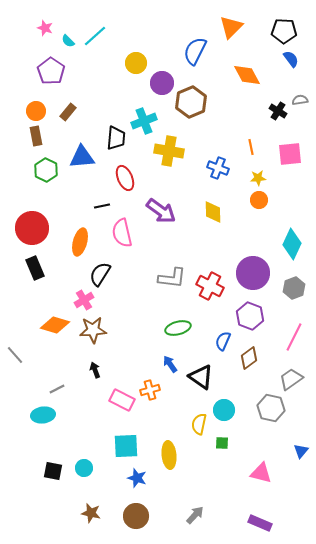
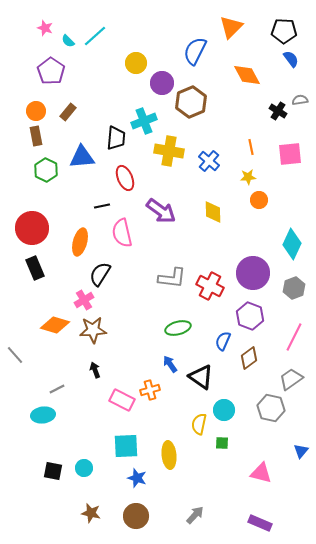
blue cross at (218, 168): moved 9 px left, 7 px up; rotated 20 degrees clockwise
yellow star at (258, 178): moved 10 px left, 1 px up
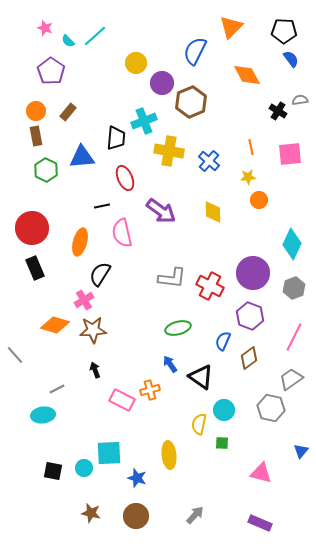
cyan square at (126, 446): moved 17 px left, 7 px down
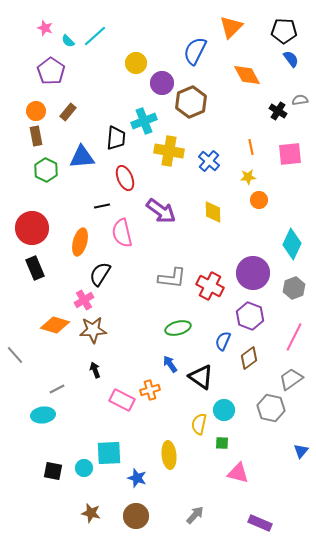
pink triangle at (261, 473): moved 23 px left
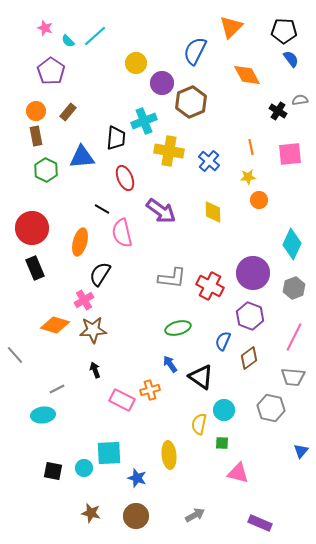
black line at (102, 206): moved 3 px down; rotated 42 degrees clockwise
gray trapezoid at (291, 379): moved 2 px right, 2 px up; rotated 140 degrees counterclockwise
gray arrow at (195, 515): rotated 18 degrees clockwise
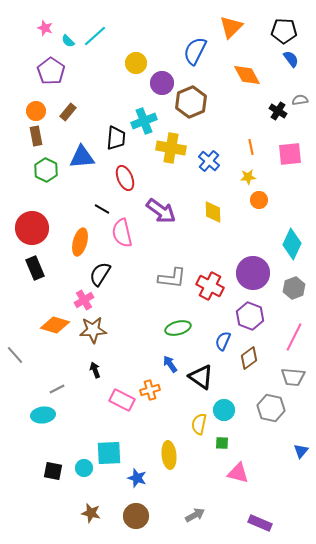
yellow cross at (169, 151): moved 2 px right, 3 px up
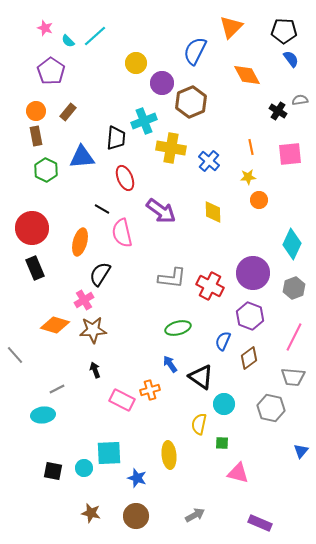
cyan circle at (224, 410): moved 6 px up
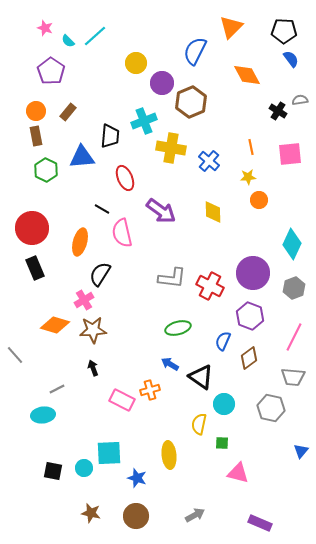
black trapezoid at (116, 138): moved 6 px left, 2 px up
blue arrow at (170, 364): rotated 24 degrees counterclockwise
black arrow at (95, 370): moved 2 px left, 2 px up
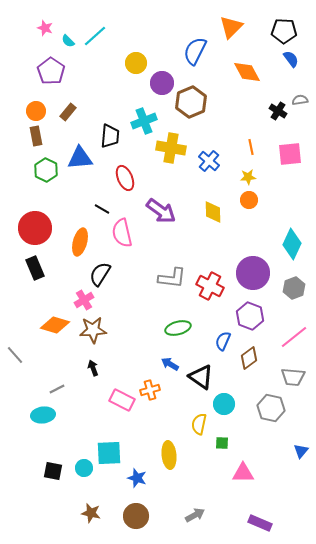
orange diamond at (247, 75): moved 3 px up
blue triangle at (82, 157): moved 2 px left, 1 px down
orange circle at (259, 200): moved 10 px left
red circle at (32, 228): moved 3 px right
pink line at (294, 337): rotated 24 degrees clockwise
pink triangle at (238, 473): moved 5 px right; rotated 15 degrees counterclockwise
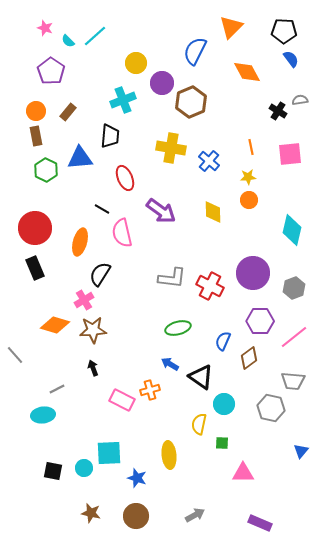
cyan cross at (144, 121): moved 21 px left, 21 px up
cyan diamond at (292, 244): moved 14 px up; rotated 12 degrees counterclockwise
purple hexagon at (250, 316): moved 10 px right, 5 px down; rotated 20 degrees counterclockwise
gray trapezoid at (293, 377): moved 4 px down
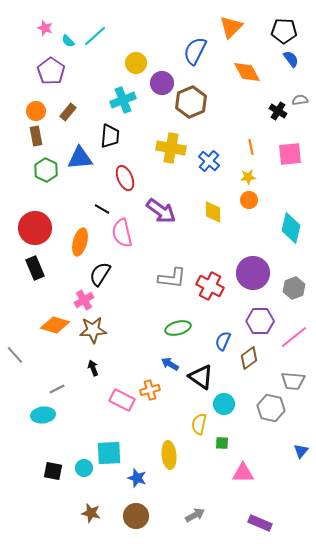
cyan diamond at (292, 230): moved 1 px left, 2 px up
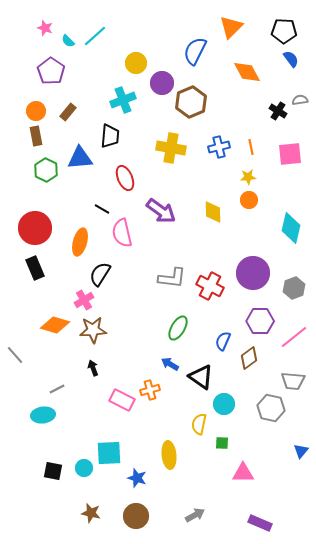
blue cross at (209, 161): moved 10 px right, 14 px up; rotated 35 degrees clockwise
green ellipse at (178, 328): rotated 45 degrees counterclockwise
